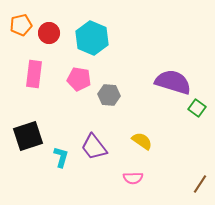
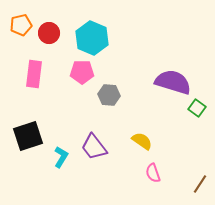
pink pentagon: moved 3 px right, 7 px up; rotated 10 degrees counterclockwise
cyan L-shape: rotated 15 degrees clockwise
pink semicircle: moved 20 px right, 5 px up; rotated 72 degrees clockwise
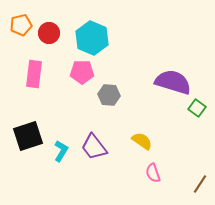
cyan L-shape: moved 6 px up
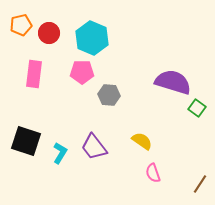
black square: moved 2 px left, 5 px down; rotated 36 degrees clockwise
cyan L-shape: moved 1 px left, 2 px down
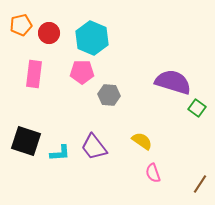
cyan L-shape: rotated 55 degrees clockwise
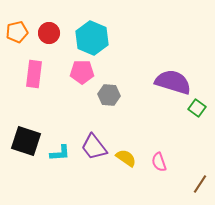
orange pentagon: moved 4 px left, 7 px down
yellow semicircle: moved 16 px left, 17 px down
pink semicircle: moved 6 px right, 11 px up
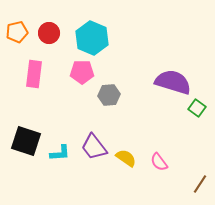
gray hexagon: rotated 10 degrees counterclockwise
pink semicircle: rotated 18 degrees counterclockwise
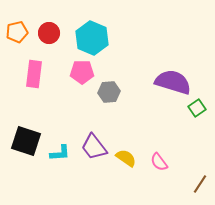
gray hexagon: moved 3 px up
green square: rotated 18 degrees clockwise
